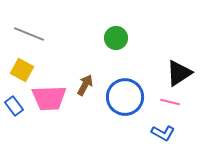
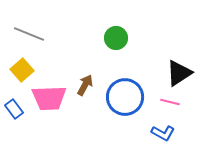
yellow square: rotated 20 degrees clockwise
blue rectangle: moved 3 px down
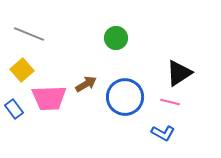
brown arrow: moved 1 px right, 1 px up; rotated 30 degrees clockwise
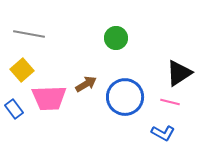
gray line: rotated 12 degrees counterclockwise
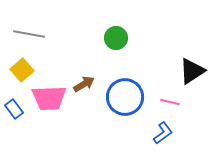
black triangle: moved 13 px right, 2 px up
brown arrow: moved 2 px left
blue L-shape: rotated 65 degrees counterclockwise
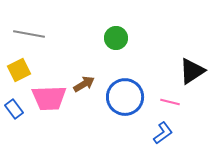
yellow square: moved 3 px left; rotated 15 degrees clockwise
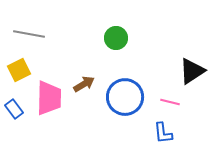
pink trapezoid: rotated 87 degrees counterclockwise
blue L-shape: rotated 120 degrees clockwise
